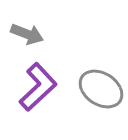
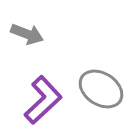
purple L-shape: moved 5 px right, 13 px down
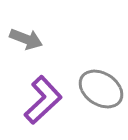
gray arrow: moved 1 px left, 5 px down
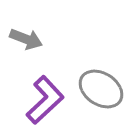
purple L-shape: moved 2 px right
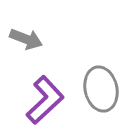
gray ellipse: rotated 45 degrees clockwise
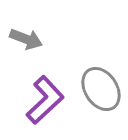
gray ellipse: rotated 21 degrees counterclockwise
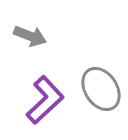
gray arrow: moved 4 px right, 3 px up
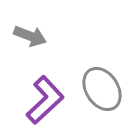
gray ellipse: moved 1 px right
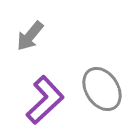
gray arrow: rotated 108 degrees clockwise
